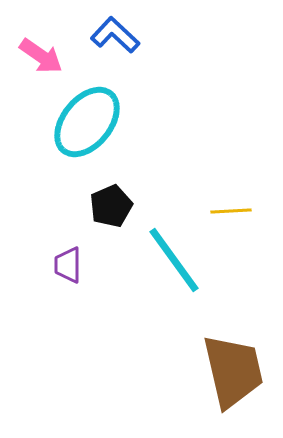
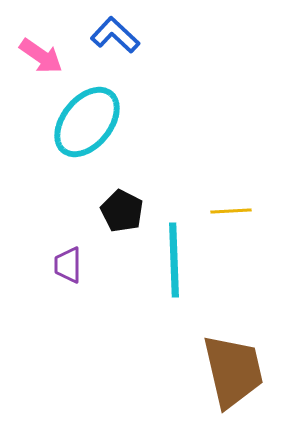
black pentagon: moved 11 px right, 5 px down; rotated 21 degrees counterclockwise
cyan line: rotated 34 degrees clockwise
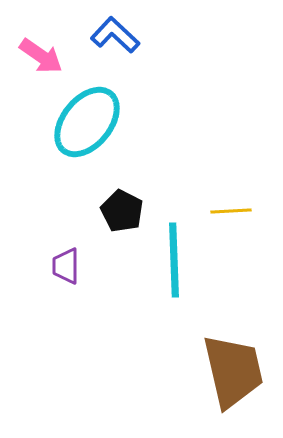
purple trapezoid: moved 2 px left, 1 px down
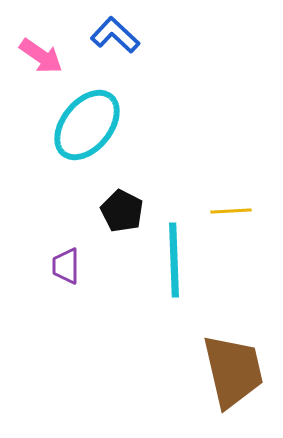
cyan ellipse: moved 3 px down
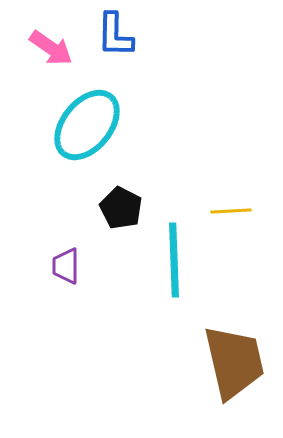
blue L-shape: rotated 132 degrees counterclockwise
pink arrow: moved 10 px right, 8 px up
black pentagon: moved 1 px left, 3 px up
brown trapezoid: moved 1 px right, 9 px up
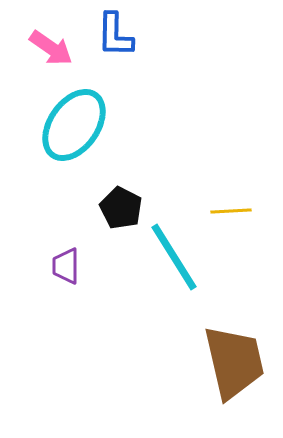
cyan ellipse: moved 13 px left; rotated 4 degrees counterclockwise
cyan line: moved 3 px up; rotated 30 degrees counterclockwise
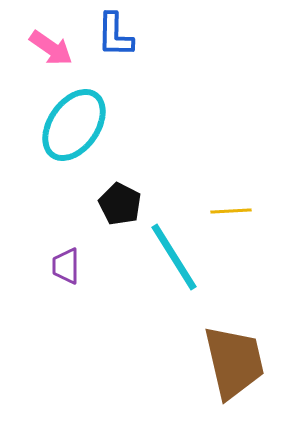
black pentagon: moved 1 px left, 4 px up
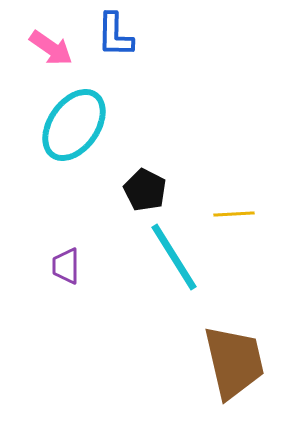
black pentagon: moved 25 px right, 14 px up
yellow line: moved 3 px right, 3 px down
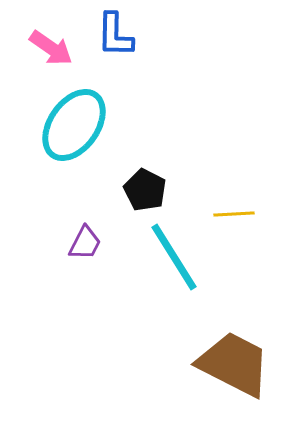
purple trapezoid: moved 19 px right, 23 px up; rotated 153 degrees counterclockwise
brown trapezoid: moved 2 px down; rotated 50 degrees counterclockwise
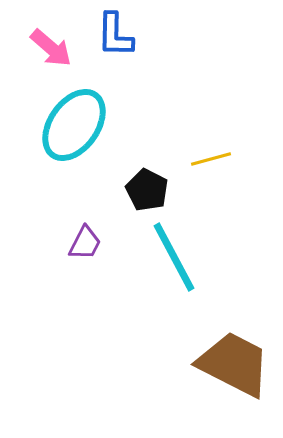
pink arrow: rotated 6 degrees clockwise
black pentagon: moved 2 px right
yellow line: moved 23 px left, 55 px up; rotated 12 degrees counterclockwise
cyan line: rotated 4 degrees clockwise
